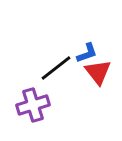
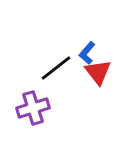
blue L-shape: rotated 150 degrees clockwise
purple cross: moved 3 px down
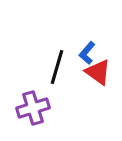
black line: moved 1 px right, 1 px up; rotated 36 degrees counterclockwise
red triangle: rotated 16 degrees counterclockwise
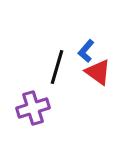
blue L-shape: moved 1 px left, 2 px up
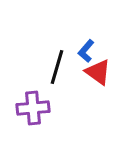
purple cross: rotated 12 degrees clockwise
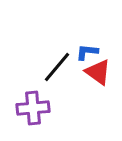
blue L-shape: moved 1 px right, 1 px down; rotated 55 degrees clockwise
black line: rotated 24 degrees clockwise
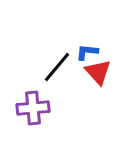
red triangle: rotated 12 degrees clockwise
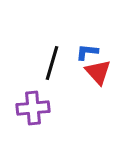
black line: moved 5 px left, 4 px up; rotated 24 degrees counterclockwise
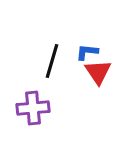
black line: moved 2 px up
red triangle: rotated 8 degrees clockwise
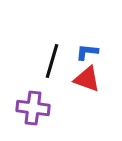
red triangle: moved 11 px left, 7 px down; rotated 36 degrees counterclockwise
purple cross: rotated 12 degrees clockwise
